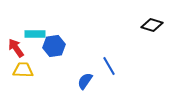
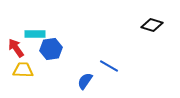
blue hexagon: moved 3 px left, 3 px down
blue line: rotated 30 degrees counterclockwise
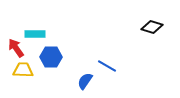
black diamond: moved 2 px down
blue hexagon: moved 8 px down; rotated 10 degrees clockwise
blue line: moved 2 px left
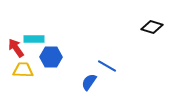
cyan rectangle: moved 1 px left, 5 px down
blue semicircle: moved 4 px right, 1 px down
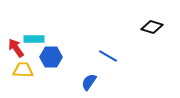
blue line: moved 1 px right, 10 px up
